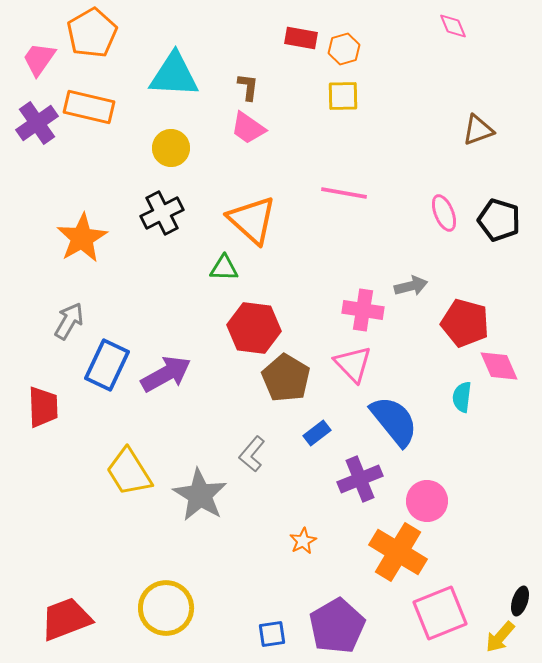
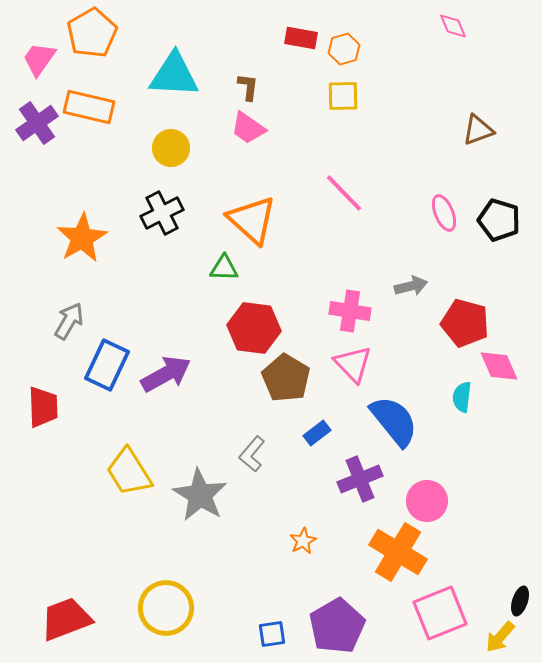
pink line at (344, 193): rotated 36 degrees clockwise
pink cross at (363, 310): moved 13 px left, 1 px down
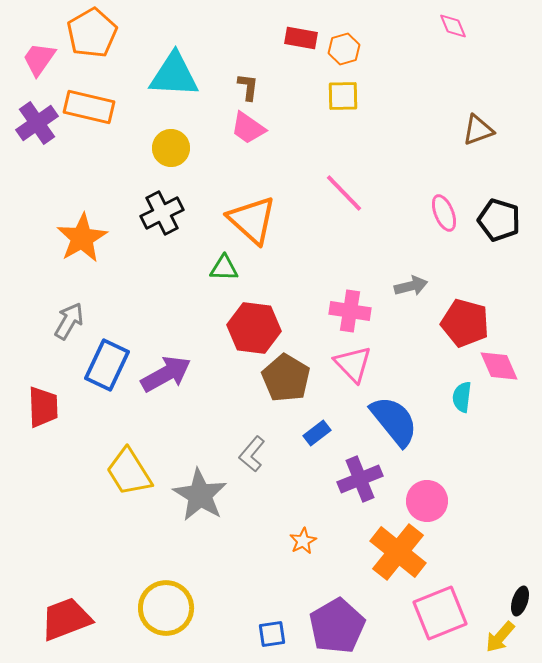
orange cross at (398, 552): rotated 8 degrees clockwise
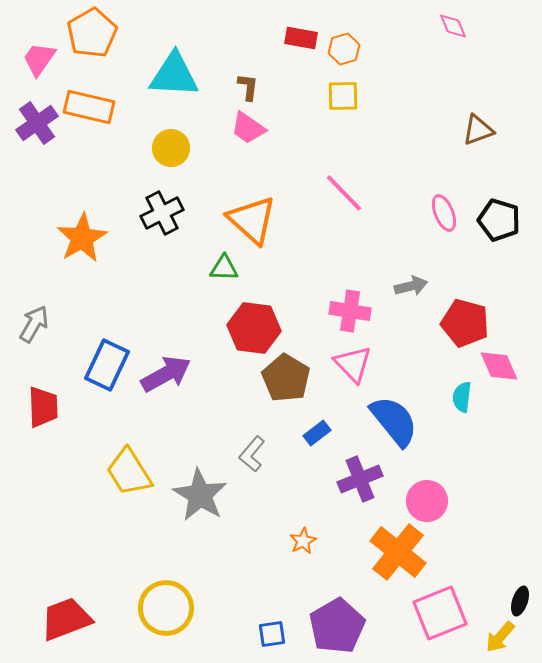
gray arrow at (69, 321): moved 35 px left, 3 px down
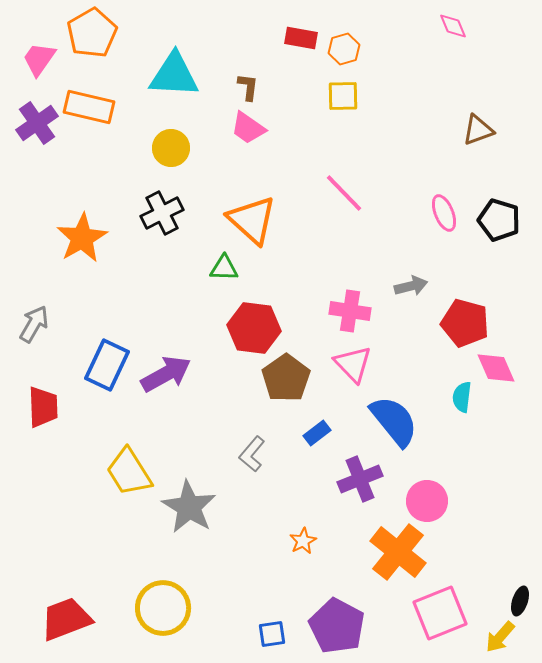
pink diamond at (499, 366): moved 3 px left, 2 px down
brown pentagon at (286, 378): rotated 6 degrees clockwise
gray star at (200, 495): moved 11 px left, 12 px down
yellow circle at (166, 608): moved 3 px left
purple pentagon at (337, 626): rotated 14 degrees counterclockwise
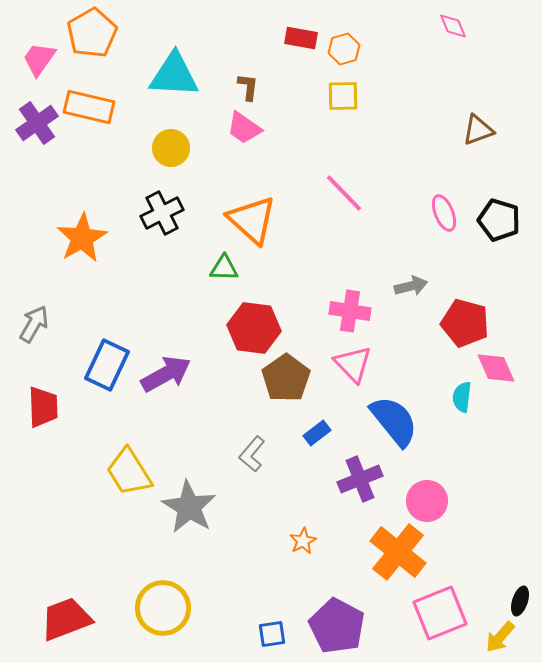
pink trapezoid at (248, 128): moved 4 px left
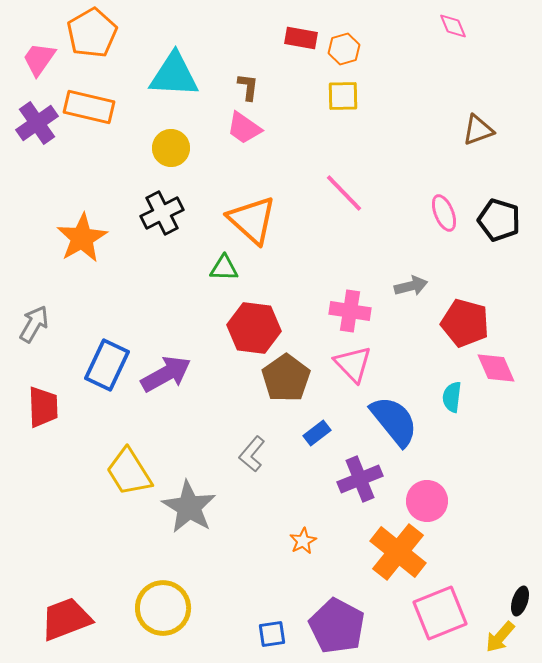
cyan semicircle at (462, 397): moved 10 px left
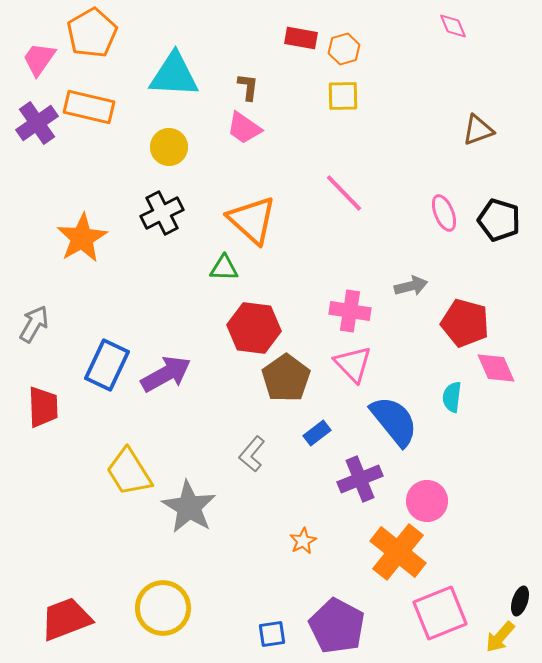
yellow circle at (171, 148): moved 2 px left, 1 px up
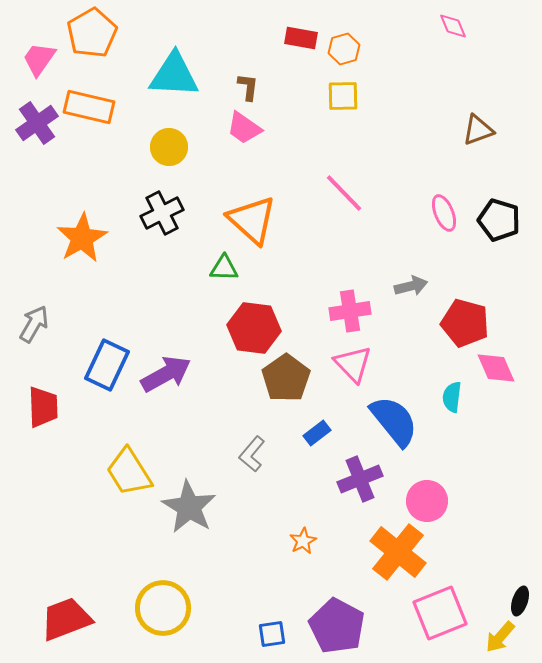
pink cross at (350, 311): rotated 18 degrees counterclockwise
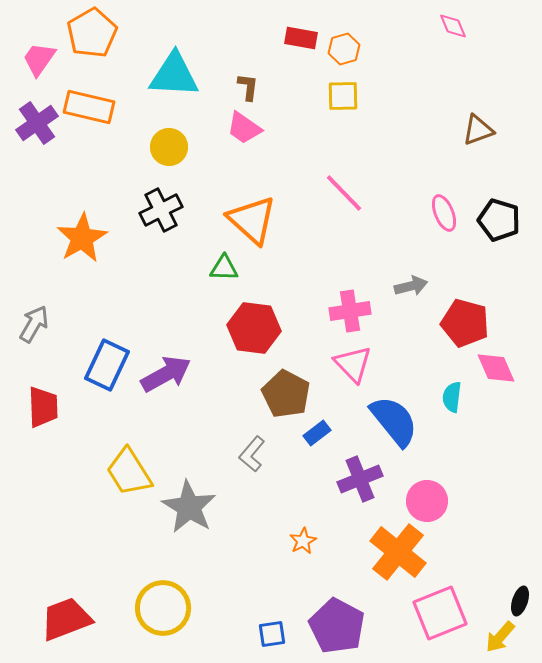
black cross at (162, 213): moved 1 px left, 3 px up
brown pentagon at (286, 378): moved 16 px down; rotated 9 degrees counterclockwise
